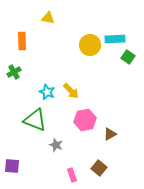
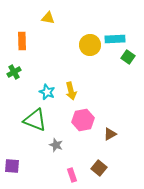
yellow arrow: rotated 30 degrees clockwise
pink hexagon: moved 2 px left
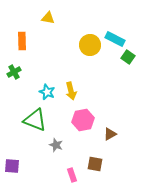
cyan rectangle: rotated 30 degrees clockwise
brown square: moved 4 px left, 4 px up; rotated 28 degrees counterclockwise
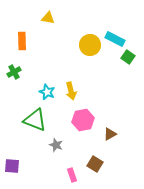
brown square: rotated 21 degrees clockwise
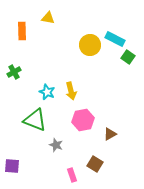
orange rectangle: moved 10 px up
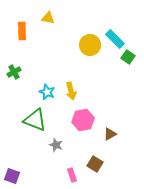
cyan rectangle: rotated 18 degrees clockwise
purple square: moved 10 px down; rotated 14 degrees clockwise
